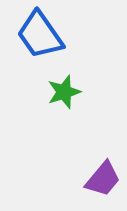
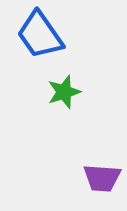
purple trapezoid: moved 1 px left, 1 px up; rotated 54 degrees clockwise
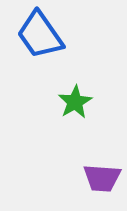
green star: moved 11 px right, 10 px down; rotated 12 degrees counterclockwise
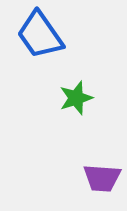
green star: moved 1 px right, 4 px up; rotated 12 degrees clockwise
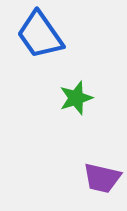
purple trapezoid: rotated 9 degrees clockwise
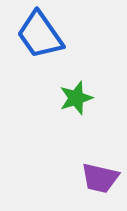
purple trapezoid: moved 2 px left
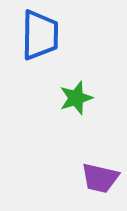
blue trapezoid: rotated 144 degrees counterclockwise
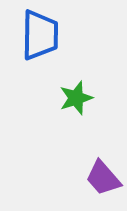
purple trapezoid: moved 3 px right; rotated 36 degrees clockwise
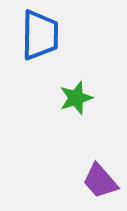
purple trapezoid: moved 3 px left, 3 px down
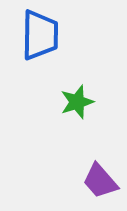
green star: moved 1 px right, 4 px down
